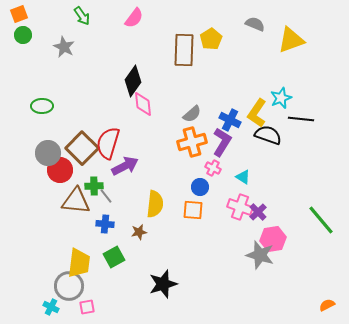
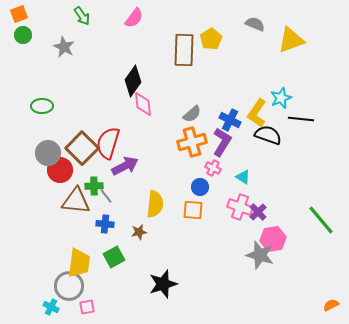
orange semicircle at (327, 305): moved 4 px right
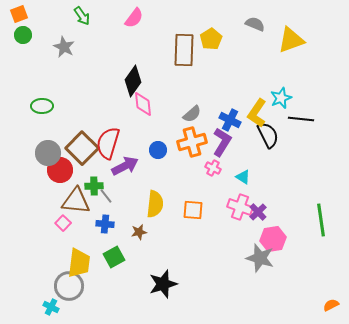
black semicircle at (268, 135): rotated 44 degrees clockwise
blue circle at (200, 187): moved 42 px left, 37 px up
green line at (321, 220): rotated 32 degrees clockwise
gray star at (260, 255): moved 3 px down
pink square at (87, 307): moved 24 px left, 84 px up; rotated 35 degrees counterclockwise
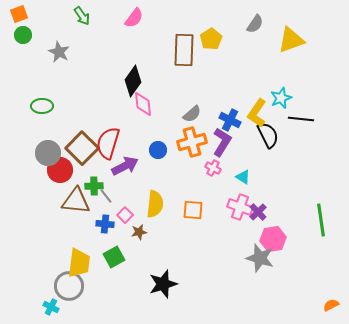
gray semicircle at (255, 24): rotated 102 degrees clockwise
gray star at (64, 47): moved 5 px left, 5 px down
pink square at (63, 223): moved 62 px right, 8 px up
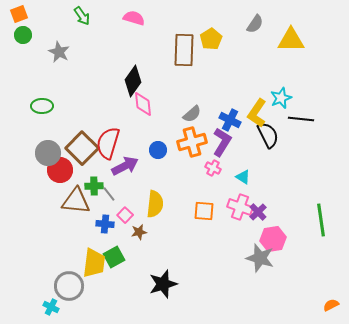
pink semicircle at (134, 18): rotated 110 degrees counterclockwise
yellow triangle at (291, 40): rotated 20 degrees clockwise
gray line at (106, 196): moved 3 px right, 2 px up
orange square at (193, 210): moved 11 px right, 1 px down
yellow trapezoid at (79, 263): moved 15 px right
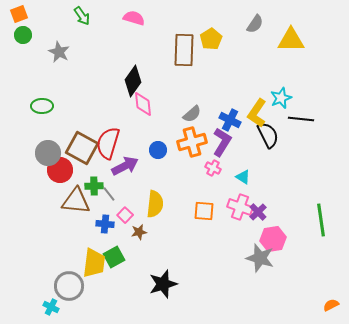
brown square at (82, 148): rotated 16 degrees counterclockwise
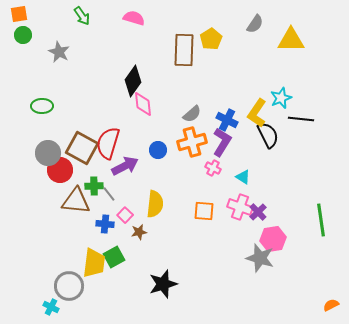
orange square at (19, 14): rotated 12 degrees clockwise
blue cross at (230, 120): moved 3 px left
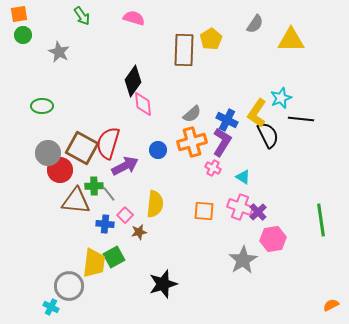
gray star at (260, 258): moved 17 px left, 2 px down; rotated 24 degrees clockwise
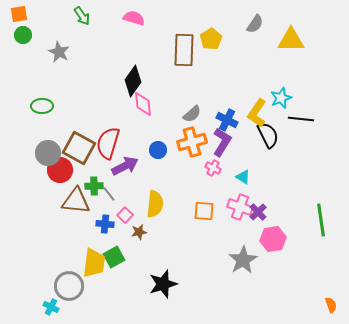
brown square at (82, 148): moved 3 px left
orange semicircle at (331, 305): rotated 98 degrees clockwise
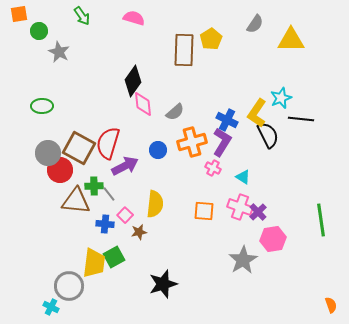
green circle at (23, 35): moved 16 px right, 4 px up
gray semicircle at (192, 114): moved 17 px left, 2 px up
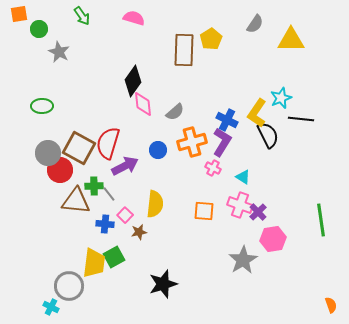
green circle at (39, 31): moved 2 px up
pink cross at (240, 207): moved 2 px up
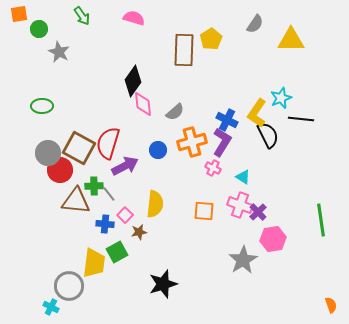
green square at (114, 257): moved 3 px right, 5 px up
